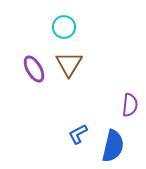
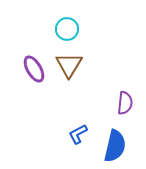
cyan circle: moved 3 px right, 2 px down
brown triangle: moved 1 px down
purple semicircle: moved 5 px left, 2 px up
blue semicircle: moved 2 px right
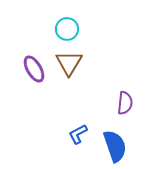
brown triangle: moved 2 px up
blue semicircle: rotated 32 degrees counterclockwise
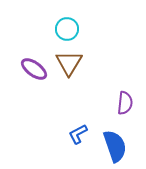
purple ellipse: rotated 24 degrees counterclockwise
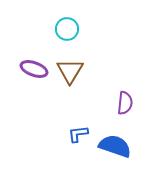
brown triangle: moved 1 px right, 8 px down
purple ellipse: rotated 16 degrees counterclockwise
blue L-shape: rotated 20 degrees clockwise
blue semicircle: rotated 52 degrees counterclockwise
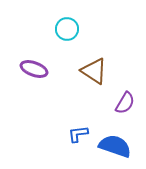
brown triangle: moved 24 px right; rotated 28 degrees counterclockwise
purple semicircle: rotated 25 degrees clockwise
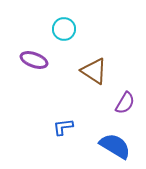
cyan circle: moved 3 px left
purple ellipse: moved 9 px up
blue L-shape: moved 15 px left, 7 px up
blue semicircle: rotated 12 degrees clockwise
